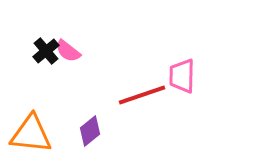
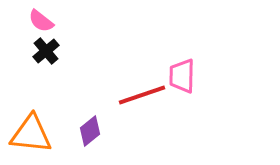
pink semicircle: moved 27 px left, 30 px up
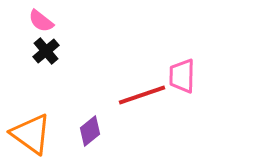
orange triangle: rotated 30 degrees clockwise
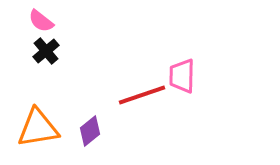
orange triangle: moved 7 px right, 6 px up; rotated 45 degrees counterclockwise
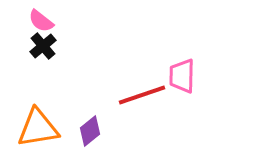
black cross: moved 3 px left, 5 px up
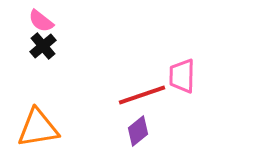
purple diamond: moved 48 px right
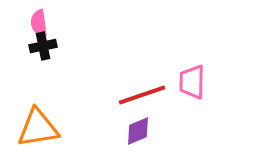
pink semicircle: moved 2 px left, 2 px down; rotated 44 degrees clockwise
black cross: rotated 28 degrees clockwise
pink trapezoid: moved 10 px right, 6 px down
purple diamond: rotated 16 degrees clockwise
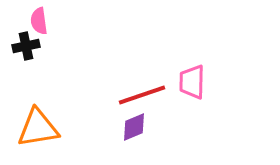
pink semicircle: moved 2 px up
black cross: moved 17 px left
purple diamond: moved 4 px left, 4 px up
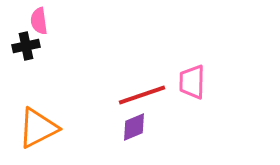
orange triangle: rotated 18 degrees counterclockwise
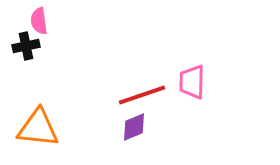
orange triangle: rotated 33 degrees clockwise
